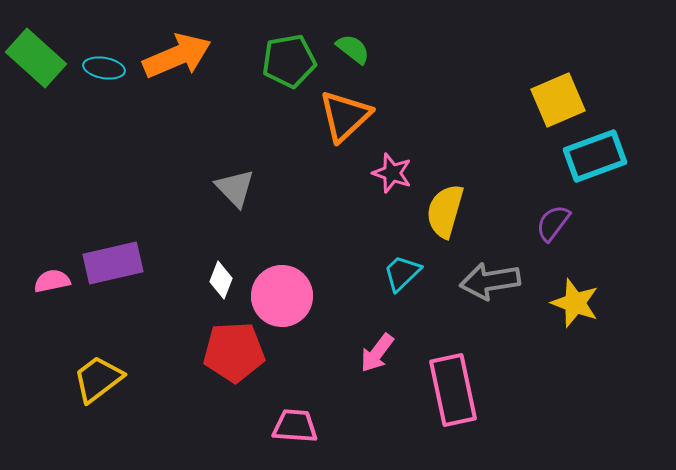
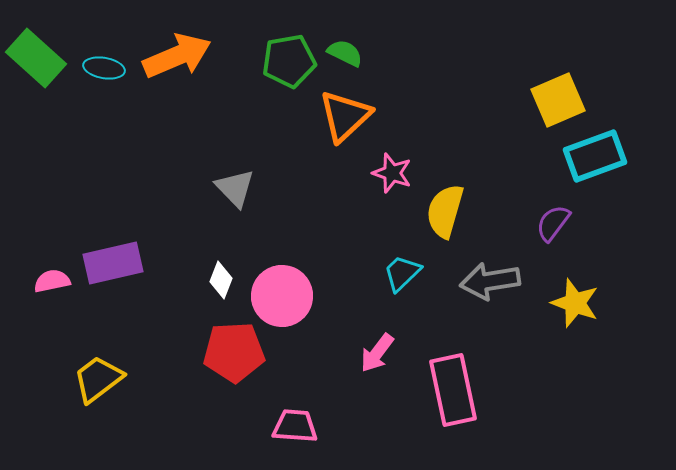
green semicircle: moved 8 px left, 4 px down; rotated 12 degrees counterclockwise
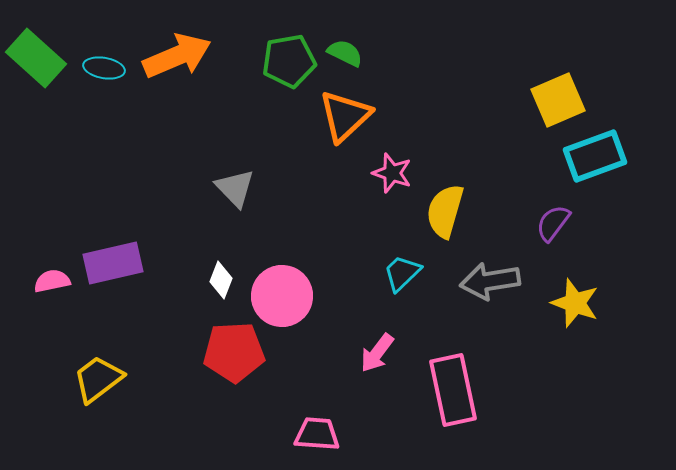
pink trapezoid: moved 22 px right, 8 px down
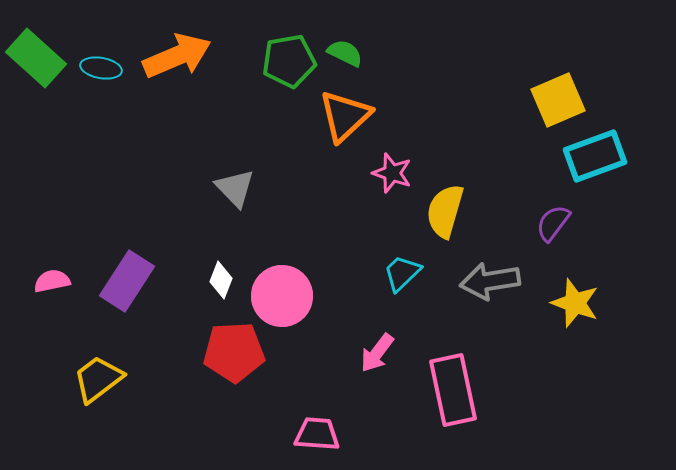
cyan ellipse: moved 3 px left
purple rectangle: moved 14 px right, 18 px down; rotated 44 degrees counterclockwise
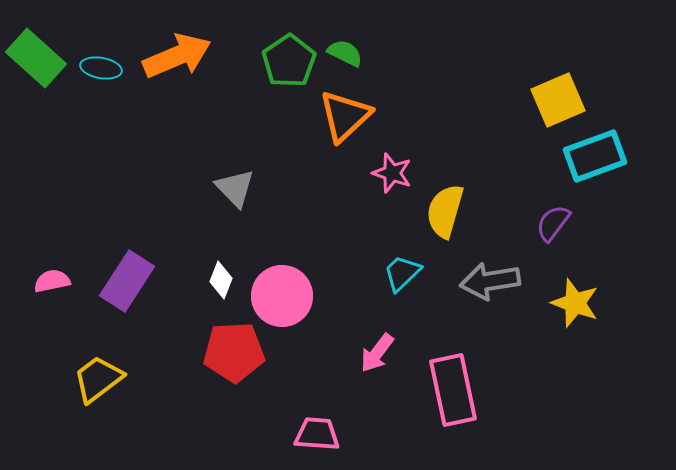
green pentagon: rotated 24 degrees counterclockwise
